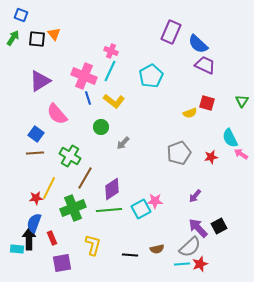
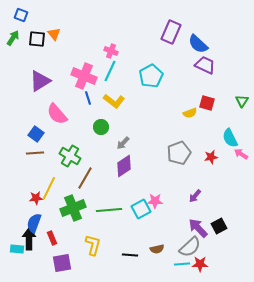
purple diamond at (112, 189): moved 12 px right, 23 px up
red star at (200, 264): rotated 21 degrees clockwise
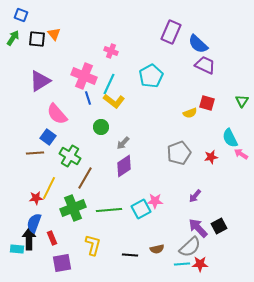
cyan line at (110, 71): moved 1 px left, 13 px down
blue square at (36, 134): moved 12 px right, 3 px down
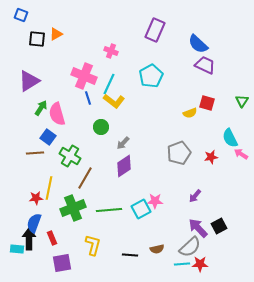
purple rectangle at (171, 32): moved 16 px left, 2 px up
orange triangle at (54, 34): moved 2 px right; rotated 40 degrees clockwise
green arrow at (13, 38): moved 28 px right, 70 px down
purple triangle at (40, 81): moved 11 px left
pink semicircle at (57, 114): rotated 25 degrees clockwise
yellow line at (49, 188): rotated 15 degrees counterclockwise
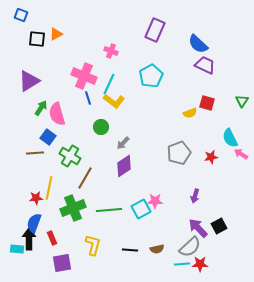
purple arrow at (195, 196): rotated 24 degrees counterclockwise
black line at (130, 255): moved 5 px up
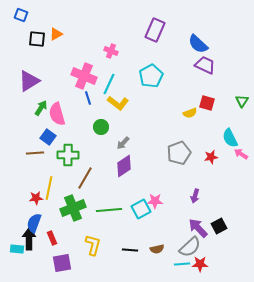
yellow L-shape at (114, 101): moved 4 px right, 2 px down
green cross at (70, 156): moved 2 px left, 1 px up; rotated 30 degrees counterclockwise
